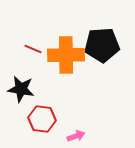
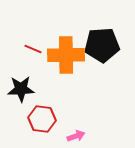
black star: rotated 12 degrees counterclockwise
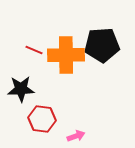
red line: moved 1 px right, 1 px down
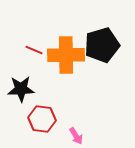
black pentagon: rotated 12 degrees counterclockwise
pink arrow: rotated 78 degrees clockwise
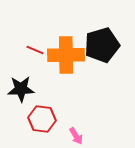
red line: moved 1 px right
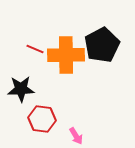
black pentagon: rotated 12 degrees counterclockwise
red line: moved 1 px up
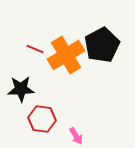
orange cross: rotated 30 degrees counterclockwise
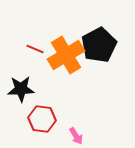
black pentagon: moved 3 px left
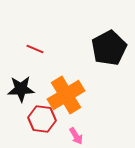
black pentagon: moved 10 px right, 3 px down
orange cross: moved 40 px down
